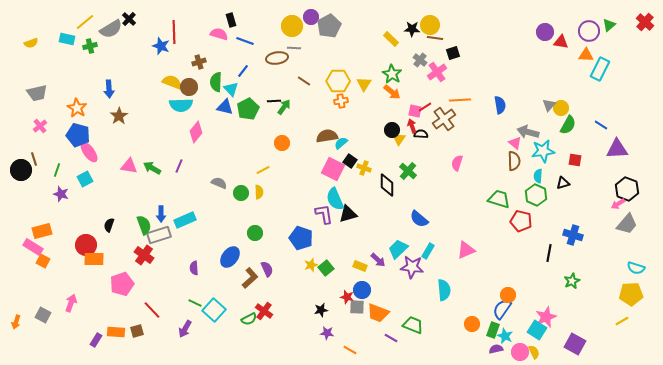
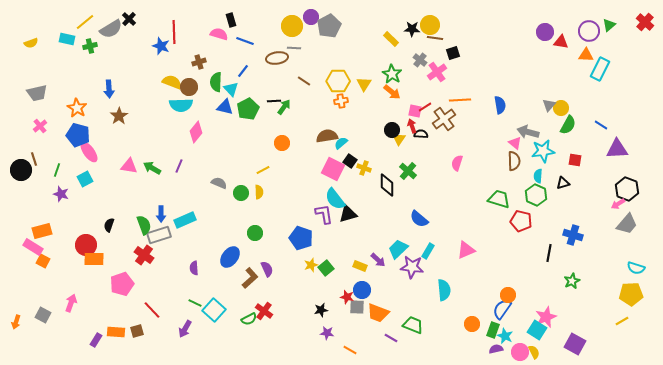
cyan semicircle at (335, 199): rotated 15 degrees counterclockwise
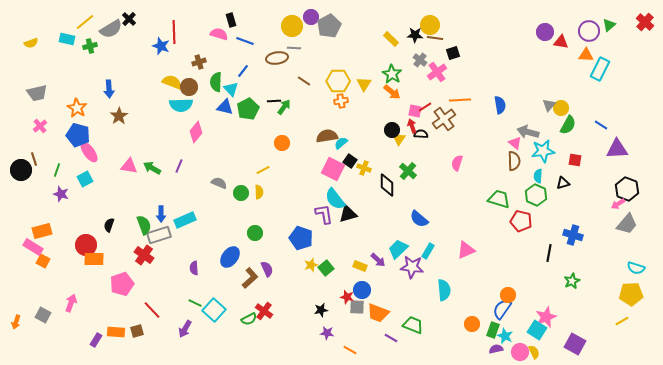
black star at (412, 29): moved 3 px right, 6 px down
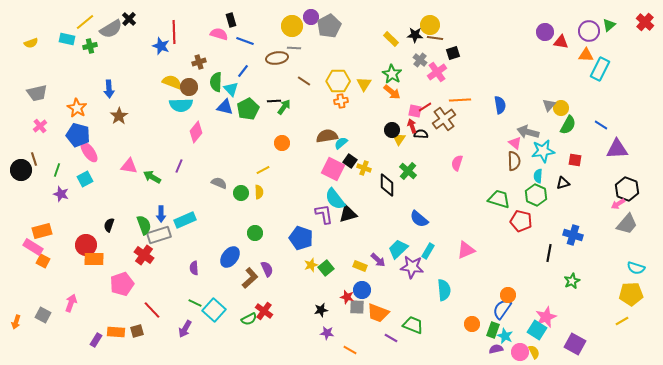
green arrow at (152, 168): moved 9 px down
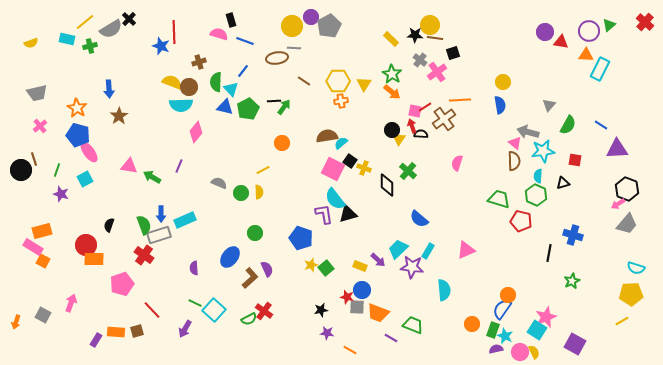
yellow circle at (561, 108): moved 58 px left, 26 px up
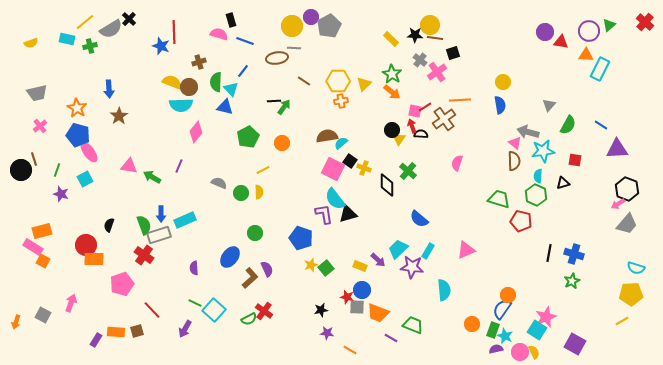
yellow triangle at (364, 84): rotated 14 degrees clockwise
green pentagon at (248, 109): moved 28 px down
blue cross at (573, 235): moved 1 px right, 19 px down
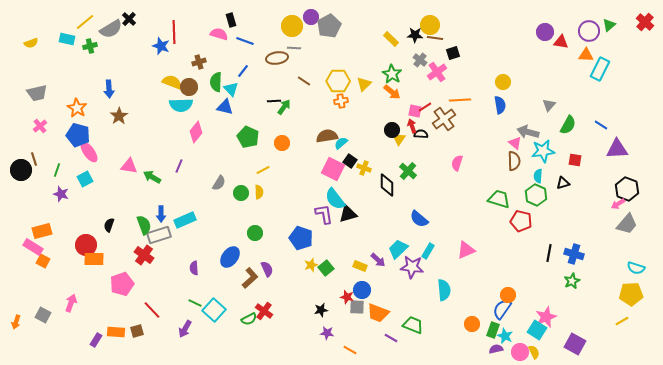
green pentagon at (248, 137): rotated 20 degrees counterclockwise
gray semicircle at (219, 183): rotated 98 degrees clockwise
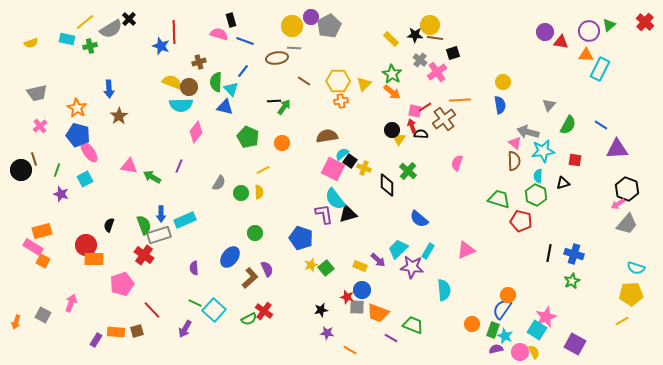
cyan semicircle at (341, 143): moved 1 px right, 11 px down
